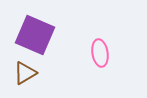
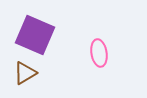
pink ellipse: moved 1 px left
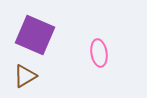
brown triangle: moved 3 px down
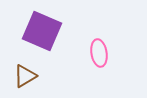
purple square: moved 7 px right, 4 px up
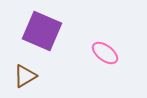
pink ellipse: moved 6 px right; rotated 44 degrees counterclockwise
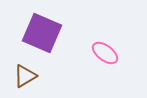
purple square: moved 2 px down
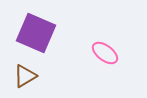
purple square: moved 6 px left
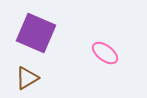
brown triangle: moved 2 px right, 2 px down
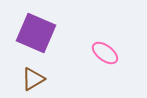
brown triangle: moved 6 px right, 1 px down
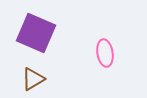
pink ellipse: rotated 44 degrees clockwise
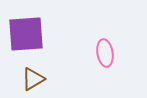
purple square: moved 10 px left, 1 px down; rotated 27 degrees counterclockwise
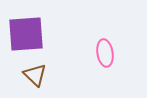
brown triangle: moved 2 px right, 4 px up; rotated 45 degrees counterclockwise
